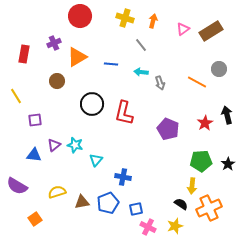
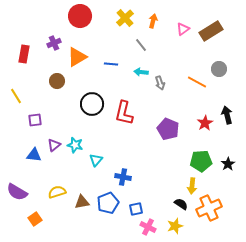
yellow cross: rotated 30 degrees clockwise
purple semicircle: moved 6 px down
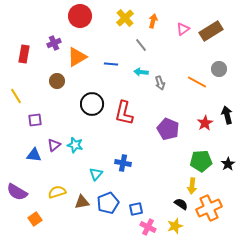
cyan triangle: moved 14 px down
blue cross: moved 14 px up
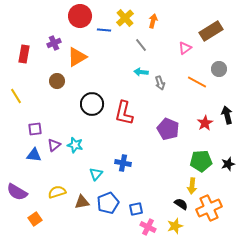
pink triangle: moved 2 px right, 19 px down
blue line: moved 7 px left, 34 px up
purple square: moved 9 px down
black star: rotated 16 degrees clockwise
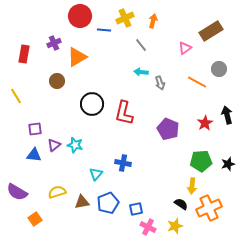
yellow cross: rotated 18 degrees clockwise
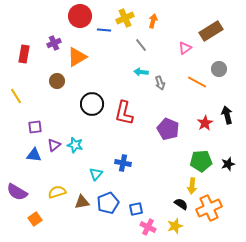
purple square: moved 2 px up
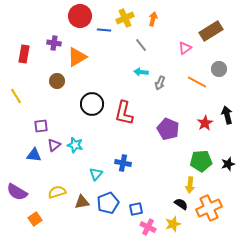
orange arrow: moved 2 px up
purple cross: rotated 32 degrees clockwise
gray arrow: rotated 40 degrees clockwise
purple square: moved 6 px right, 1 px up
yellow arrow: moved 2 px left, 1 px up
yellow star: moved 2 px left, 2 px up
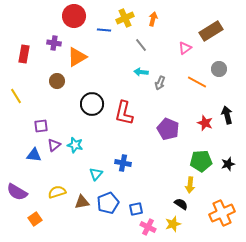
red circle: moved 6 px left
red star: rotated 21 degrees counterclockwise
orange cross: moved 13 px right, 5 px down
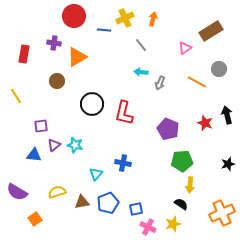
green pentagon: moved 19 px left
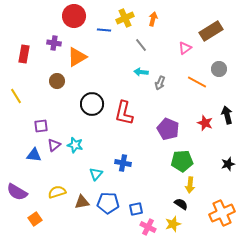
blue pentagon: rotated 25 degrees clockwise
